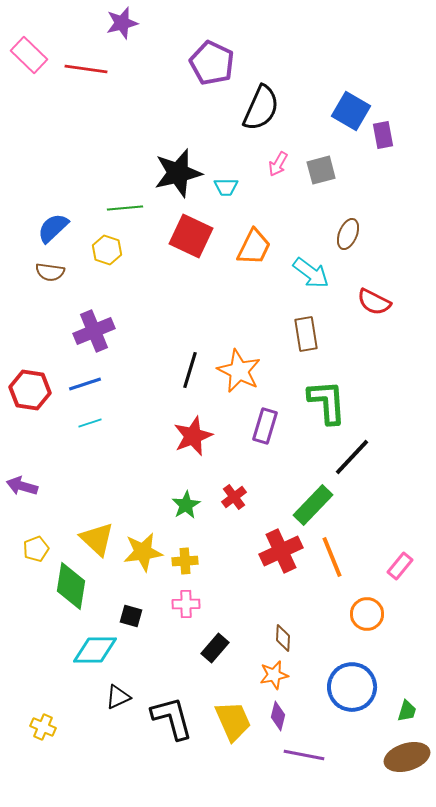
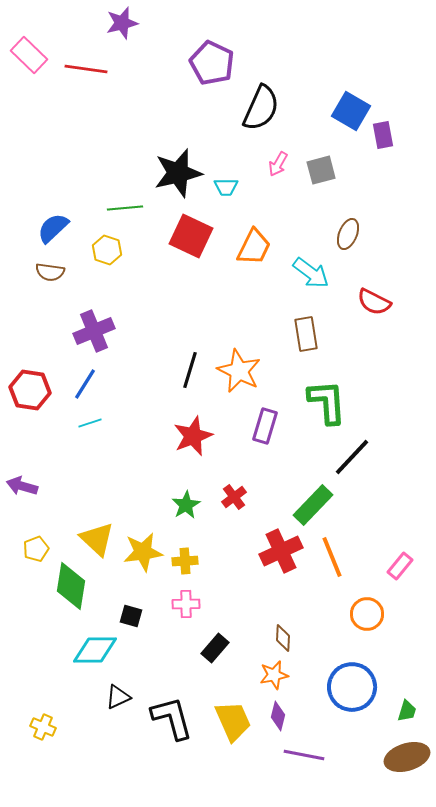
blue line at (85, 384): rotated 40 degrees counterclockwise
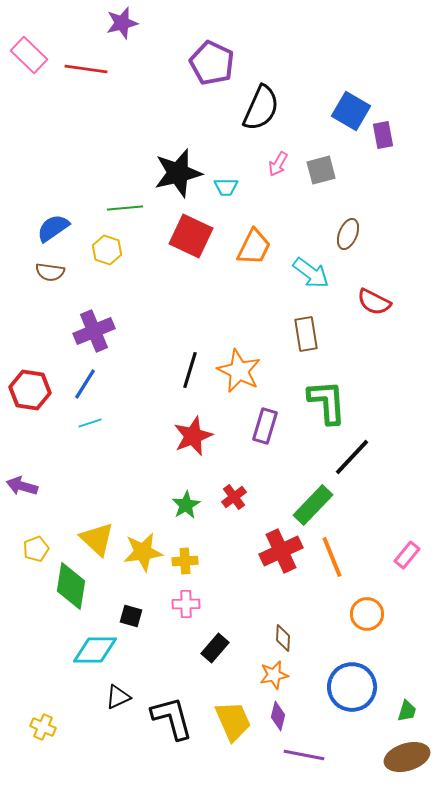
blue semicircle at (53, 228): rotated 8 degrees clockwise
pink rectangle at (400, 566): moved 7 px right, 11 px up
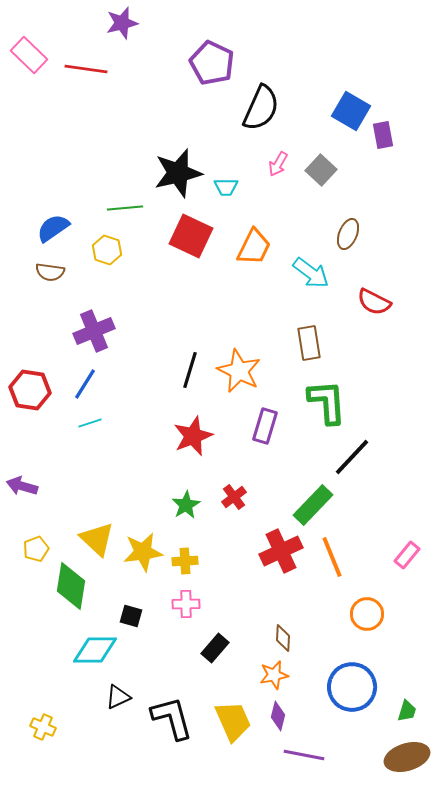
gray square at (321, 170): rotated 32 degrees counterclockwise
brown rectangle at (306, 334): moved 3 px right, 9 px down
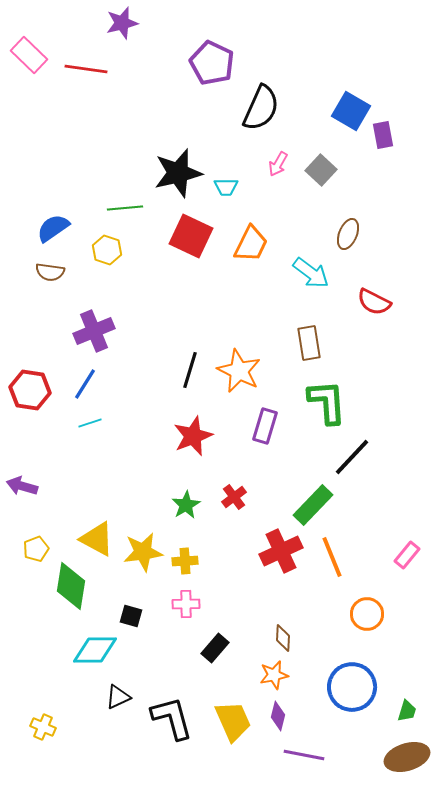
orange trapezoid at (254, 247): moved 3 px left, 3 px up
yellow triangle at (97, 539): rotated 15 degrees counterclockwise
